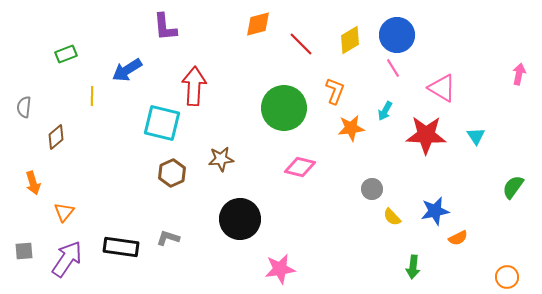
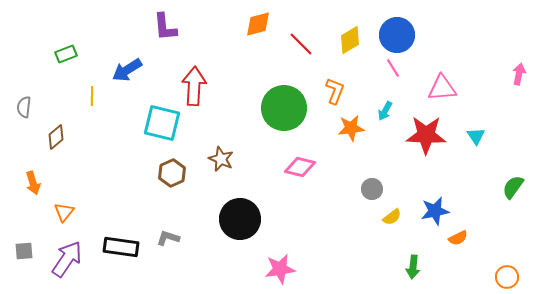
pink triangle: rotated 36 degrees counterclockwise
brown star: rotated 30 degrees clockwise
yellow semicircle: rotated 84 degrees counterclockwise
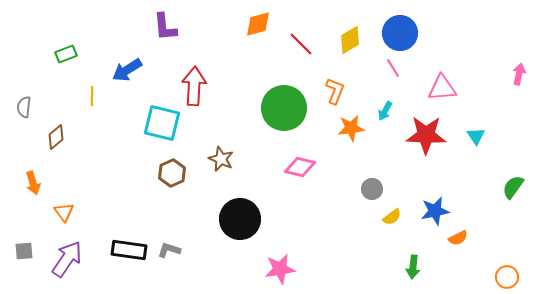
blue circle: moved 3 px right, 2 px up
orange triangle: rotated 15 degrees counterclockwise
gray L-shape: moved 1 px right, 12 px down
black rectangle: moved 8 px right, 3 px down
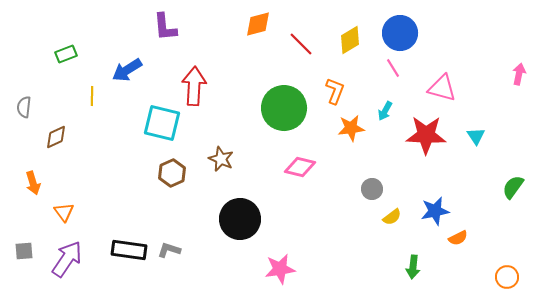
pink triangle: rotated 20 degrees clockwise
brown diamond: rotated 15 degrees clockwise
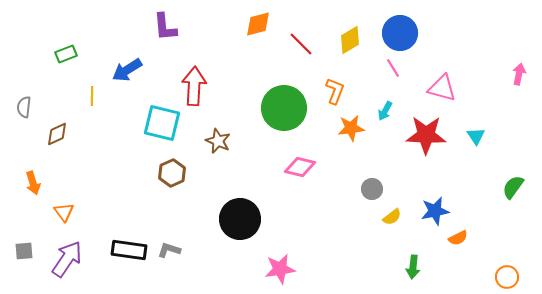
brown diamond: moved 1 px right, 3 px up
brown star: moved 3 px left, 18 px up
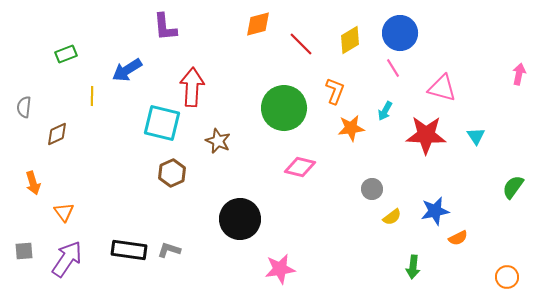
red arrow: moved 2 px left, 1 px down
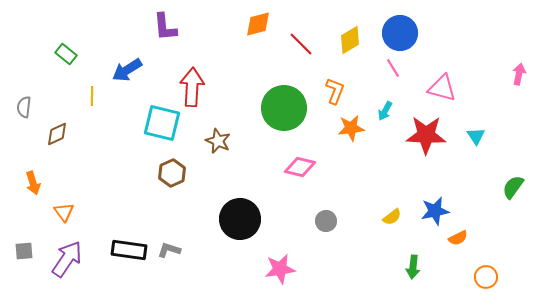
green rectangle: rotated 60 degrees clockwise
gray circle: moved 46 px left, 32 px down
orange circle: moved 21 px left
